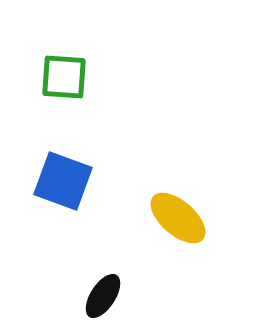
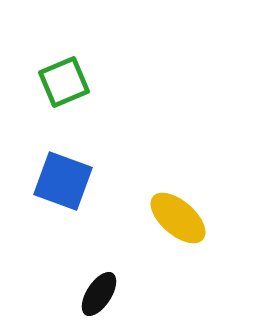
green square: moved 5 px down; rotated 27 degrees counterclockwise
black ellipse: moved 4 px left, 2 px up
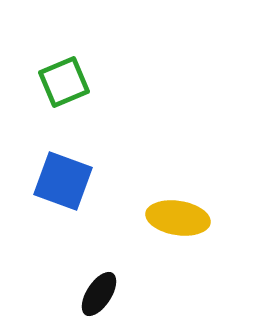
yellow ellipse: rotated 32 degrees counterclockwise
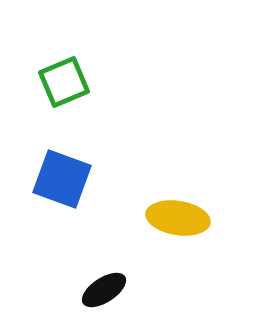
blue square: moved 1 px left, 2 px up
black ellipse: moved 5 px right, 4 px up; rotated 24 degrees clockwise
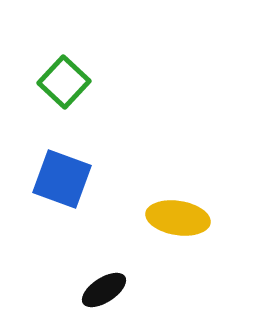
green square: rotated 24 degrees counterclockwise
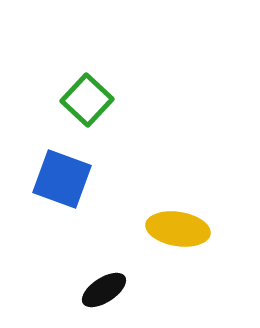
green square: moved 23 px right, 18 px down
yellow ellipse: moved 11 px down
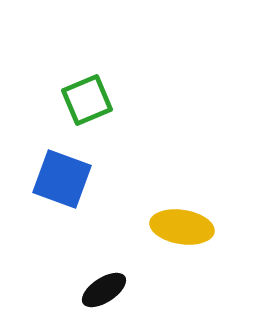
green square: rotated 24 degrees clockwise
yellow ellipse: moved 4 px right, 2 px up
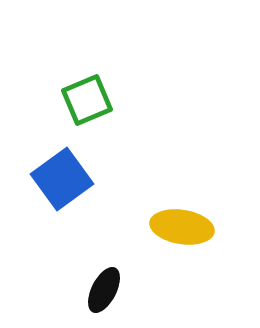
blue square: rotated 34 degrees clockwise
black ellipse: rotated 30 degrees counterclockwise
